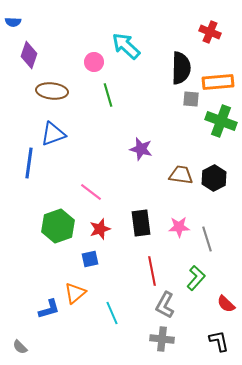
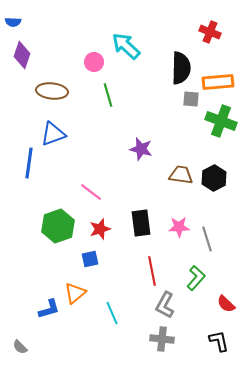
purple diamond: moved 7 px left
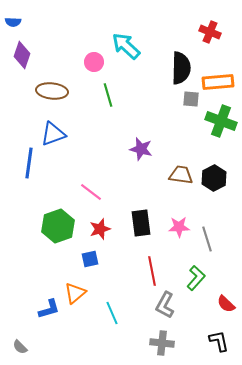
gray cross: moved 4 px down
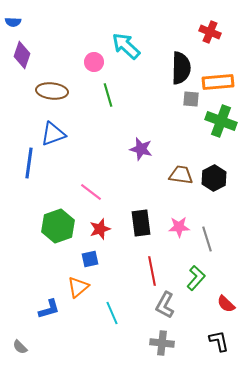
orange triangle: moved 3 px right, 6 px up
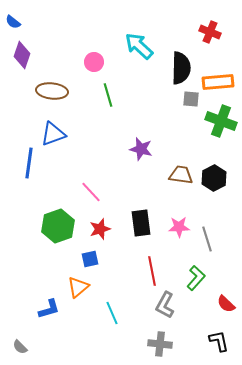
blue semicircle: rotated 35 degrees clockwise
cyan arrow: moved 13 px right
pink line: rotated 10 degrees clockwise
gray cross: moved 2 px left, 1 px down
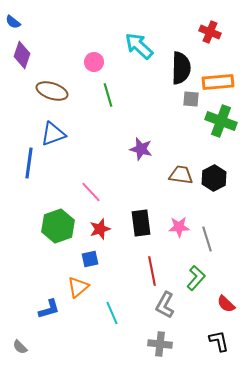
brown ellipse: rotated 12 degrees clockwise
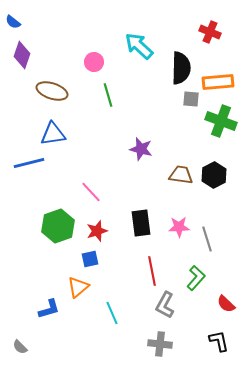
blue triangle: rotated 12 degrees clockwise
blue line: rotated 68 degrees clockwise
black hexagon: moved 3 px up
red star: moved 3 px left, 2 px down
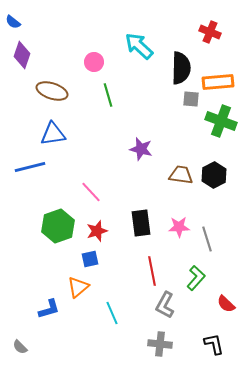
blue line: moved 1 px right, 4 px down
black L-shape: moved 5 px left, 3 px down
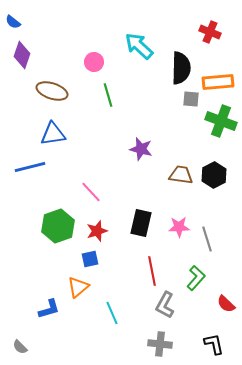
black rectangle: rotated 20 degrees clockwise
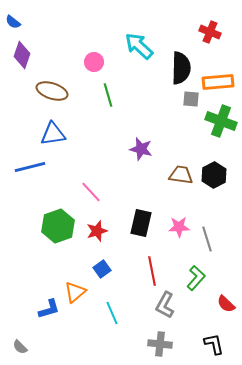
blue square: moved 12 px right, 10 px down; rotated 24 degrees counterclockwise
orange triangle: moved 3 px left, 5 px down
